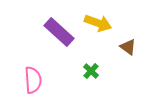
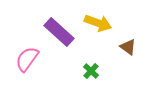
pink semicircle: moved 6 px left, 21 px up; rotated 140 degrees counterclockwise
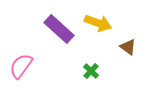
purple rectangle: moved 3 px up
pink semicircle: moved 6 px left, 7 px down
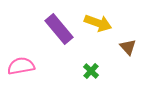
purple rectangle: rotated 8 degrees clockwise
brown triangle: rotated 12 degrees clockwise
pink semicircle: rotated 44 degrees clockwise
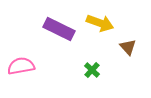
yellow arrow: moved 2 px right
purple rectangle: rotated 24 degrees counterclockwise
green cross: moved 1 px right, 1 px up
